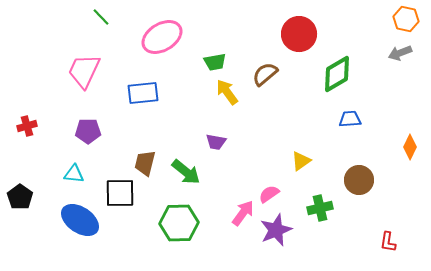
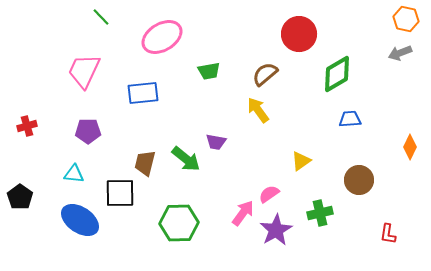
green trapezoid: moved 6 px left, 9 px down
yellow arrow: moved 31 px right, 18 px down
green arrow: moved 13 px up
green cross: moved 5 px down
purple star: rotated 8 degrees counterclockwise
red L-shape: moved 8 px up
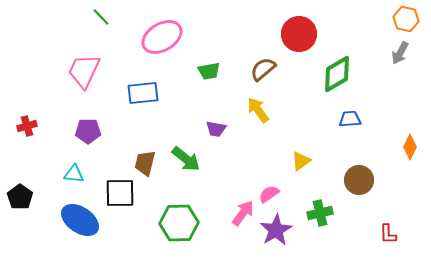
gray arrow: rotated 40 degrees counterclockwise
brown semicircle: moved 2 px left, 5 px up
purple trapezoid: moved 13 px up
red L-shape: rotated 10 degrees counterclockwise
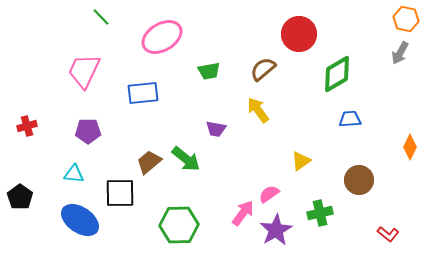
brown trapezoid: moved 4 px right, 1 px up; rotated 36 degrees clockwise
green hexagon: moved 2 px down
red L-shape: rotated 50 degrees counterclockwise
